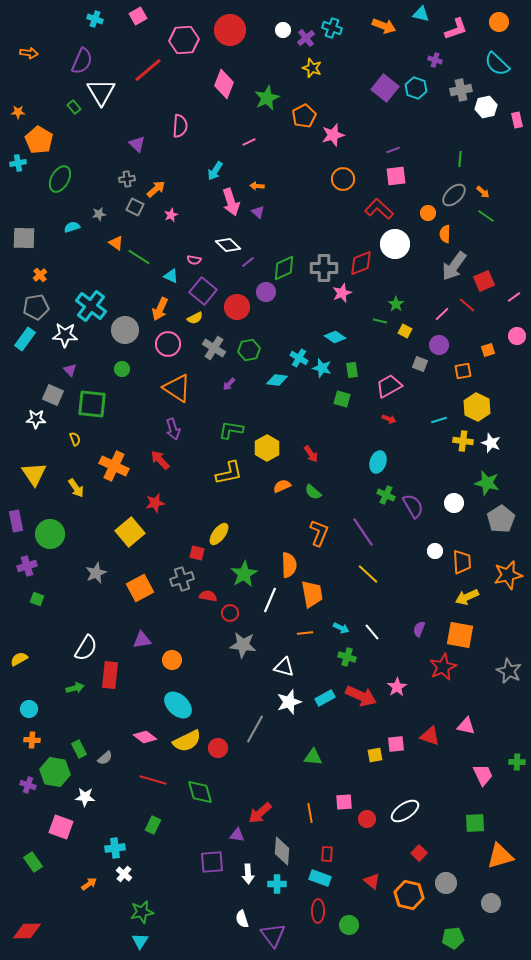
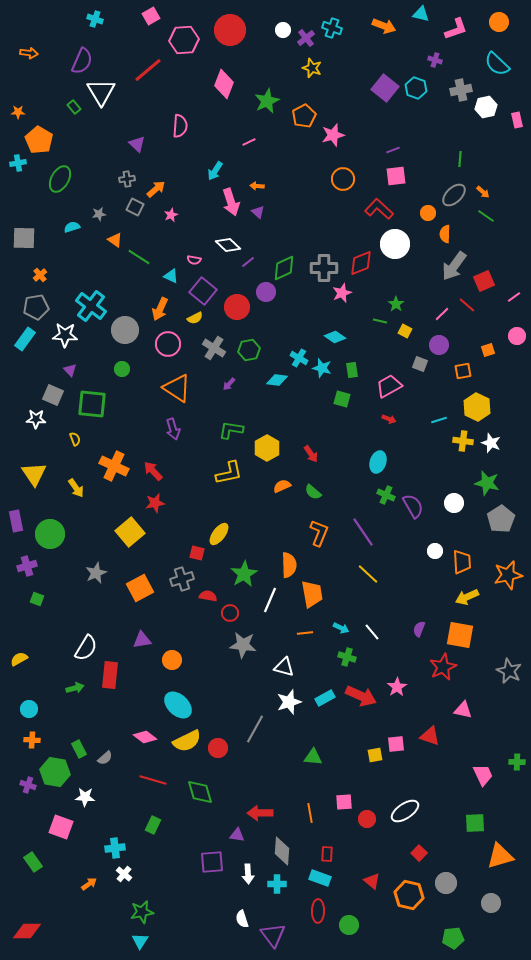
pink square at (138, 16): moved 13 px right
green star at (267, 98): moved 3 px down
orange triangle at (116, 243): moved 1 px left, 3 px up
red arrow at (160, 460): moved 7 px left, 11 px down
pink triangle at (466, 726): moved 3 px left, 16 px up
red arrow at (260, 813): rotated 40 degrees clockwise
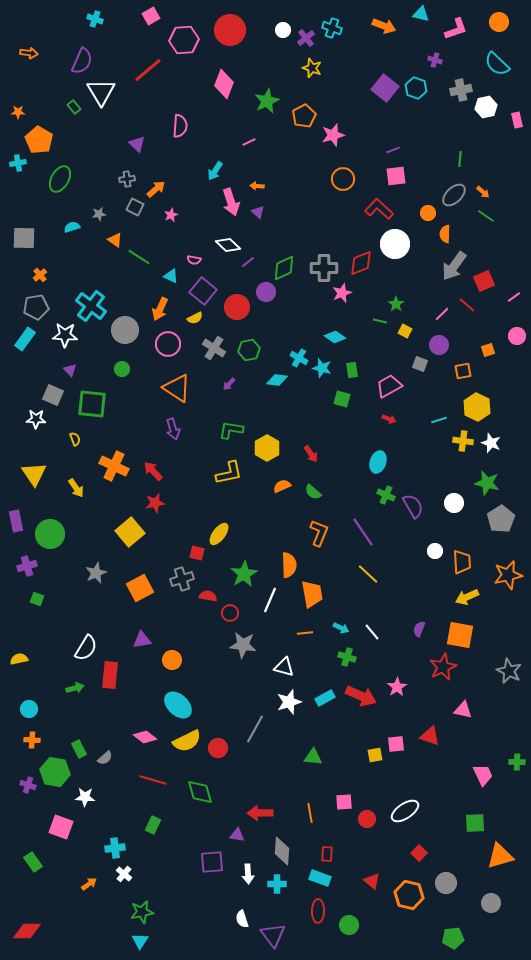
yellow semicircle at (19, 659): rotated 18 degrees clockwise
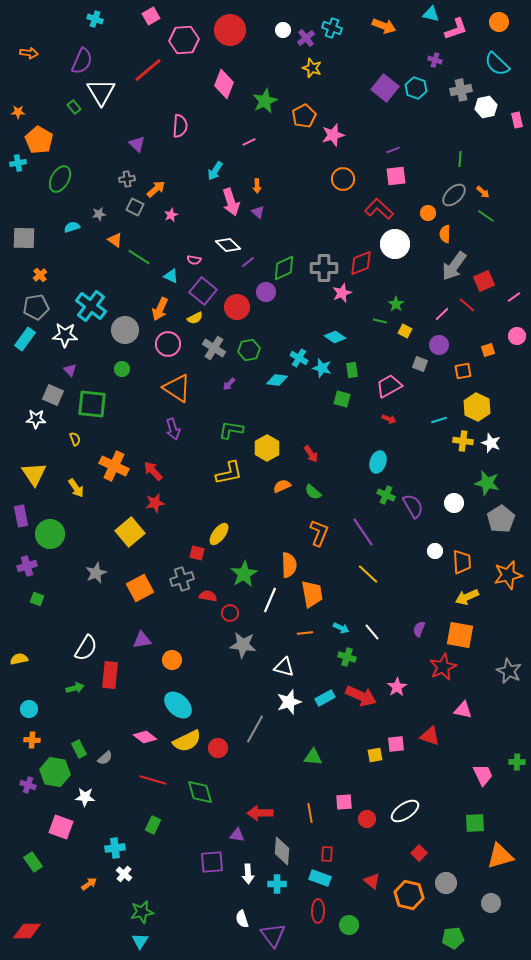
cyan triangle at (421, 14): moved 10 px right
green star at (267, 101): moved 2 px left
orange arrow at (257, 186): rotated 96 degrees counterclockwise
purple rectangle at (16, 521): moved 5 px right, 5 px up
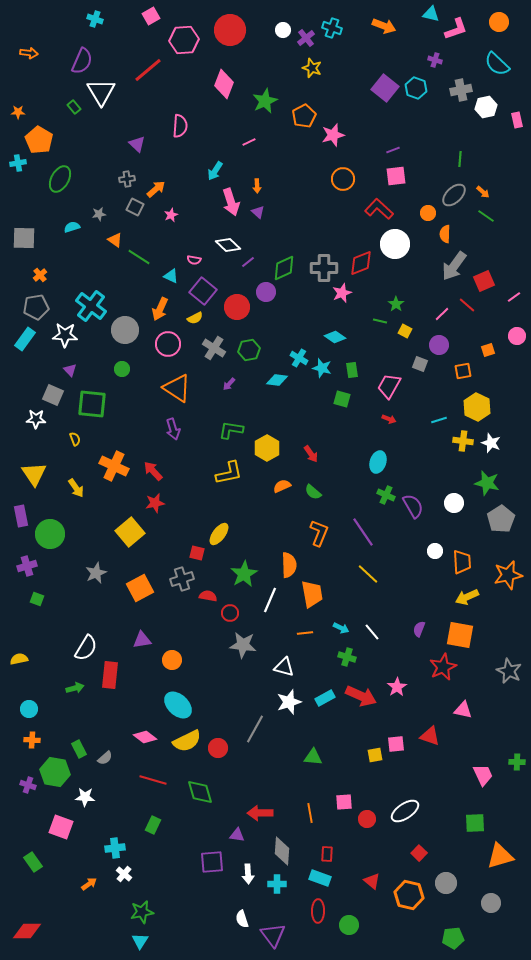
pink trapezoid at (389, 386): rotated 32 degrees counterclockwise
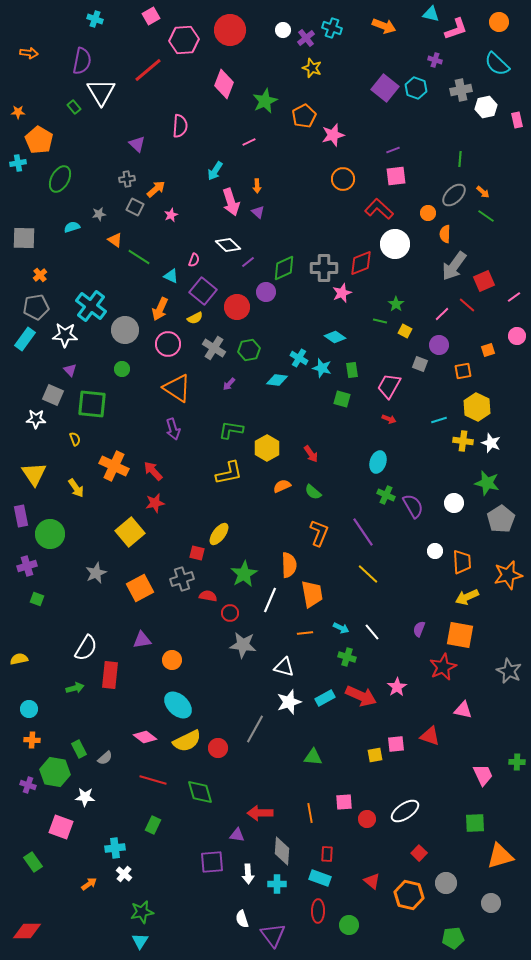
purple semicircle at (82, 61): rotated 12 degrees counterclockwise
pink semicircle at (194, 260): rotated 80 degrees counterclockwise
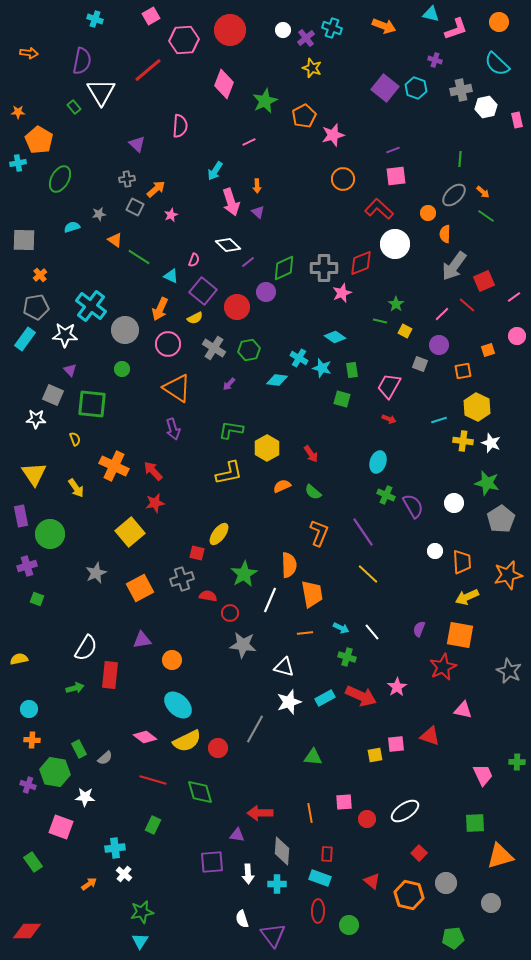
gray square at (24, 238): moved 2 px down
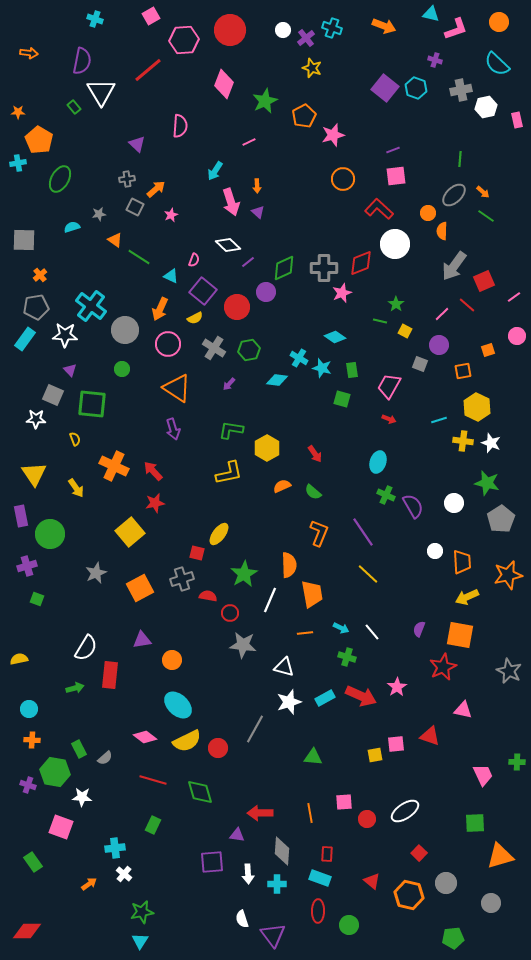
orange semicircle at (445, 234): moved 3 px left, 3 px up
red arrow at (311, 454): moved 4 px right
white star at (85, 797): moved 3 px left
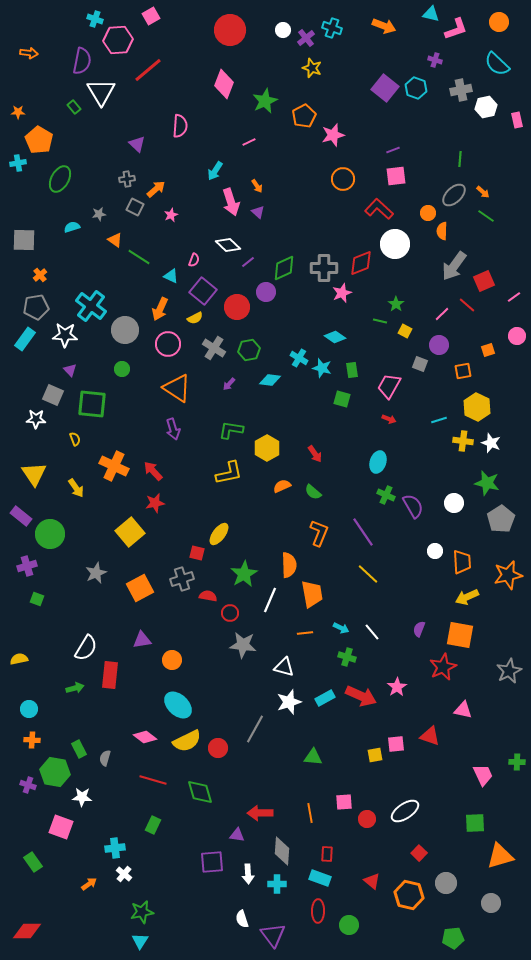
pink hexagon at (184, 40): moved 66 px left
orange arrow at (257, 186): rotated 32 degrees counterclockwise
cyan diamond at (277, 380): moved 7 px left
purple rectangle at (21, 516): rotated 40 degrees counterclockwise
gray star at (509, 671): rotated 20 degrees clockwise
gray semicircle at (105, 758): rotated 147 degrees clockwise
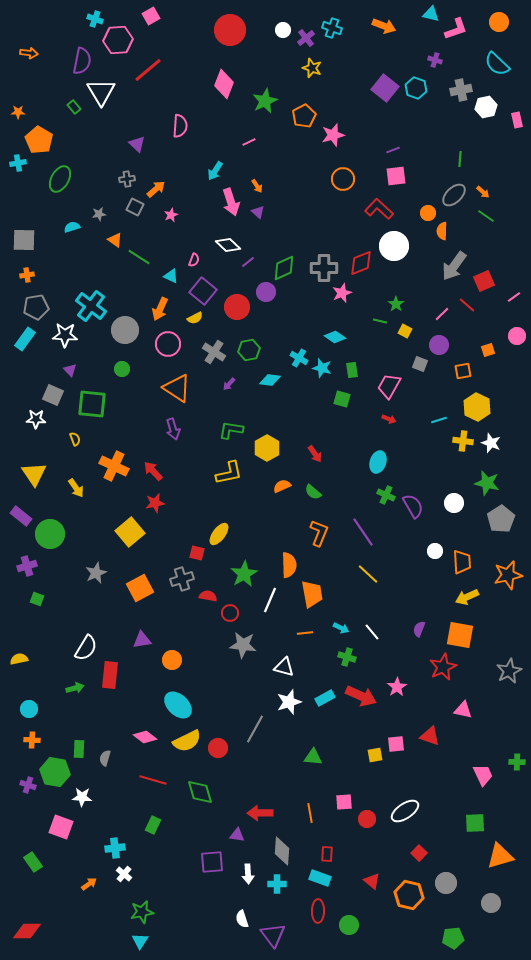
white circle at (395, 244): moved 1 px left, 2 px down
orange cross at (40, 275): moved 13 px left; rotated 32 degrees clockwise
gray cross at (214, 348): moved 4 px down
green rectangle at (79, 749): rotated 30 degrees clockwise
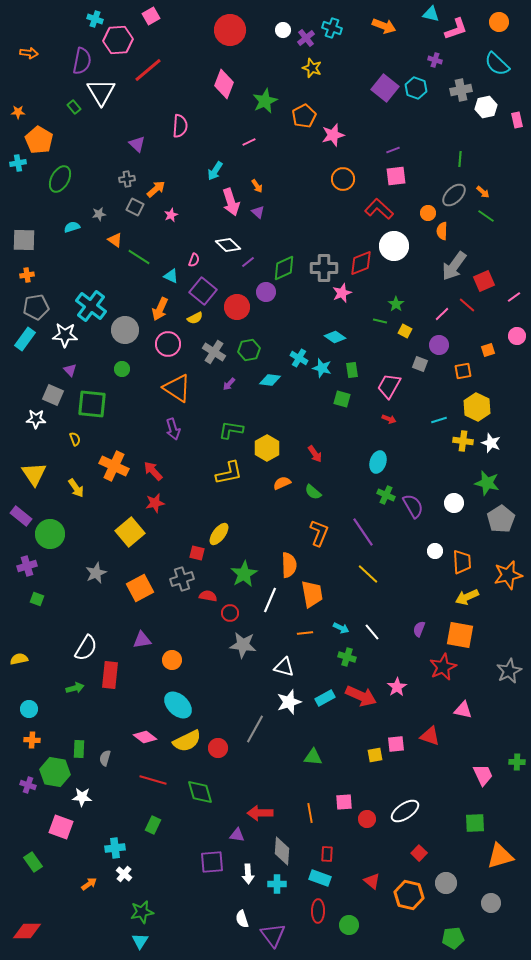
orange semicircle at (282, 486): moved 3 px up
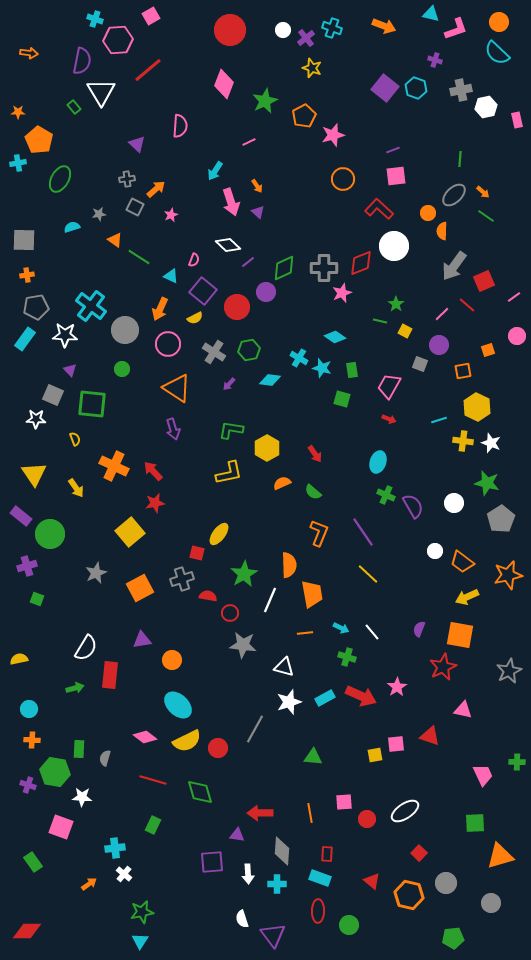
cyan semicircle at (497, 64): moved 11 px up
orange trapezoid at (462, 562): rotated 130 degrees clockwise
